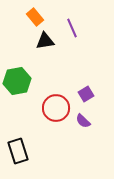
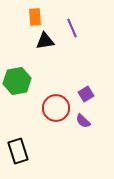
orange rectangle: rotated 36 degrees clockwise
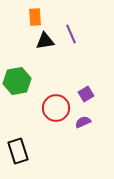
purple line: moved 1 px left, 6 px down
purple semicircle: moved 1 px down; rotated 112 degrees clockwise
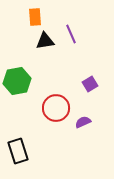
purple square: moved 4 px right, 10 px up
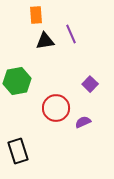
orange rectangle: moved 1 px right, 2 px up
purple square: rotated 14 degrees counterclockwise
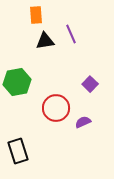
green hexagon: moved 1 px down
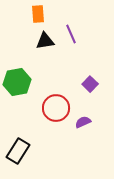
orange rectangle: moved 2 px right, 1 px up
black rectangle: rotated 50 degrees clockwise
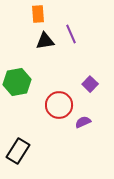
red circle: moved 3 px right, 3 px up
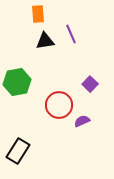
purple semicircle: moved 1 px left, 1 px up
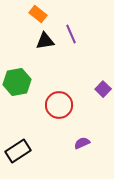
orange rectangle: rotated 48 degrees counterclockwise
purple square: moved 13 px right, 5 px down
purple semicircle: moved 22 px down
black rectangle: rotated 25 degrees clockwise
